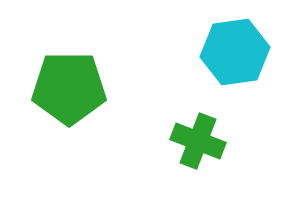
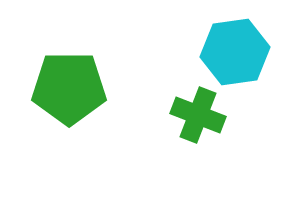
green cross: moved 26 px up
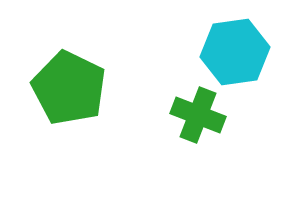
green pentagon: rotated 26 degrees clockwise
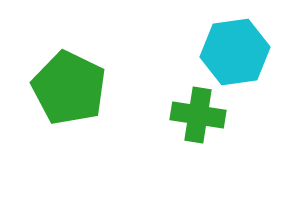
green cross: rotated 12 degrees counterclockwise
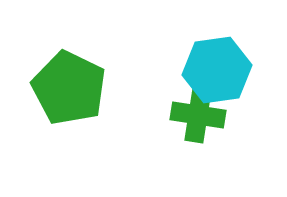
cyan hexagon: moved 18 px left, 18 px down
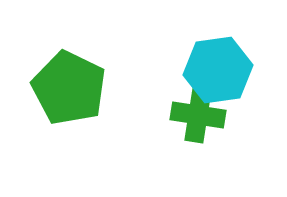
cyan hexagon: moved 1 px right
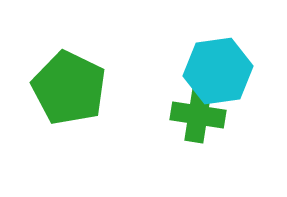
cyan hexagon: moved 1 px down
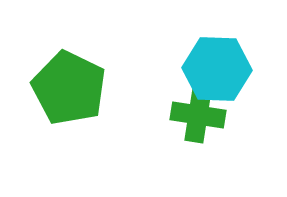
cyan hexagon: moved 1 px left, 2 px up; rotated 10 degrees clockwise
